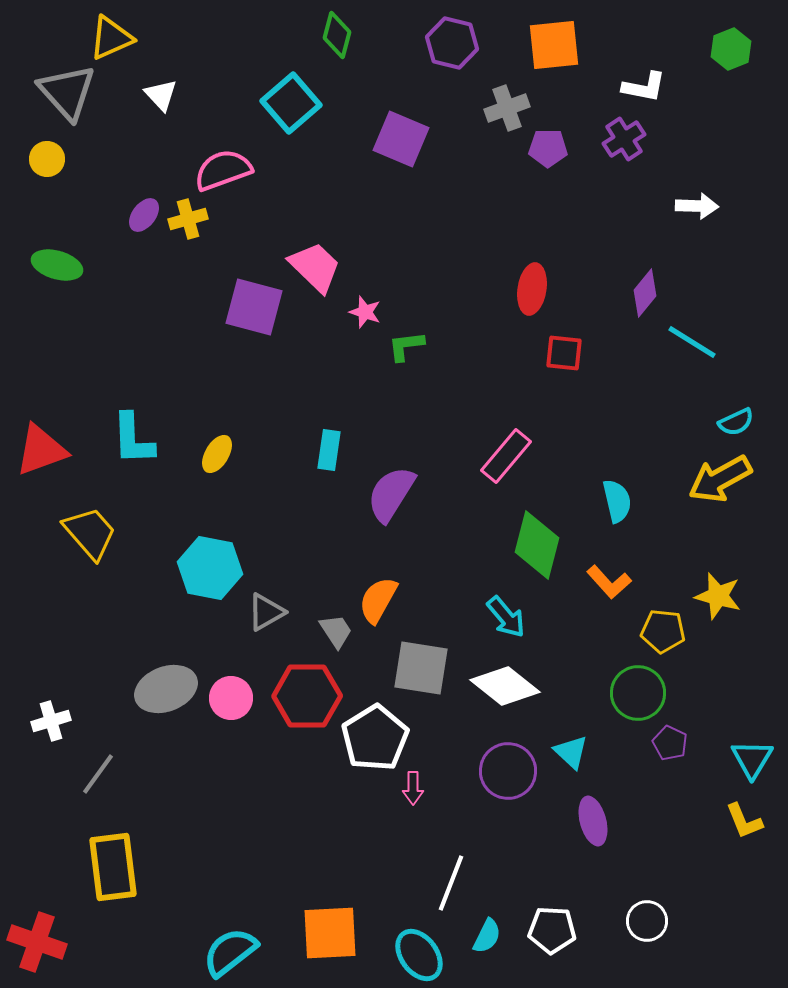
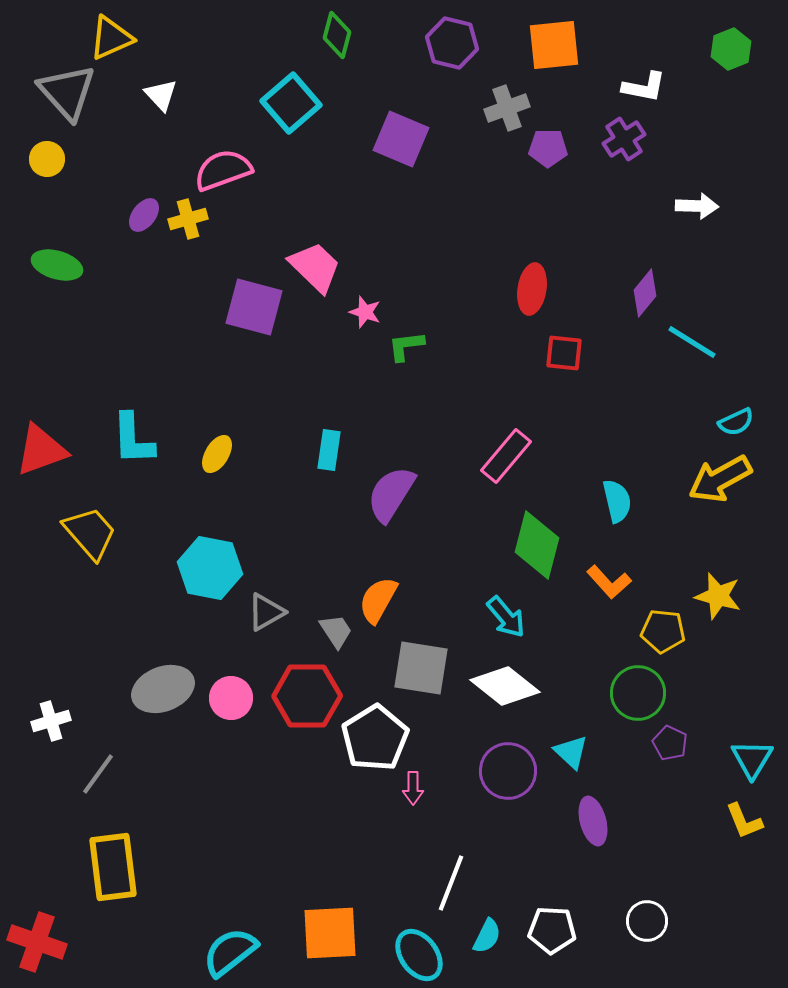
gray ellipse at (166, 689): moved 3 px left
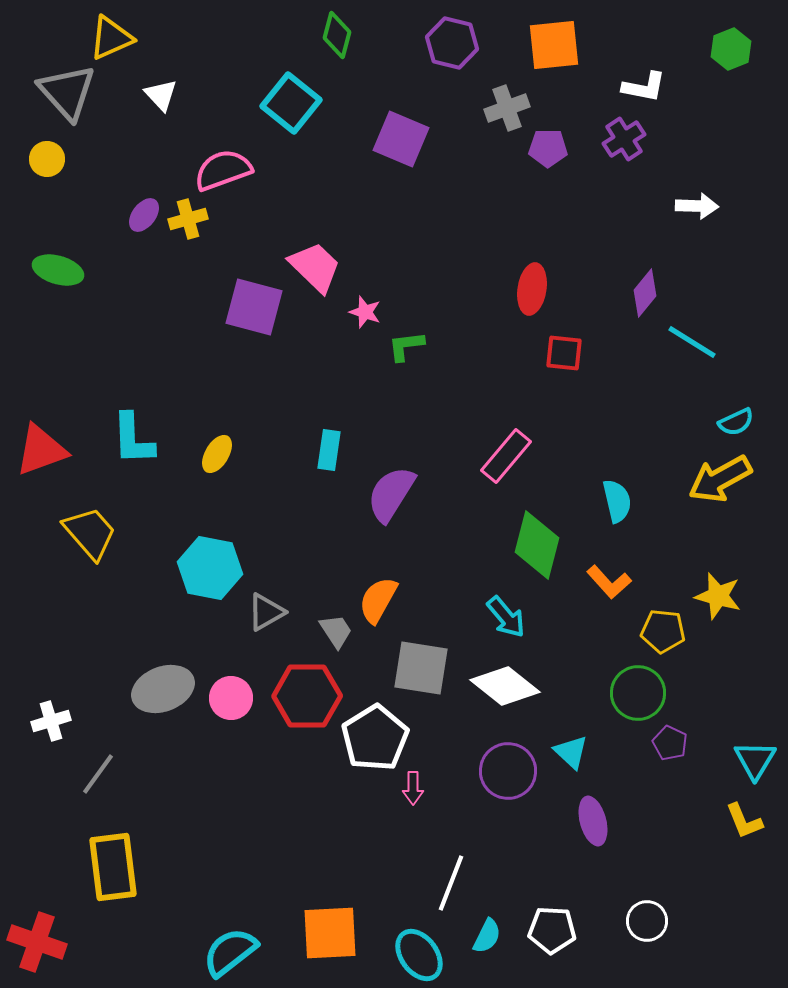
cyan square at (291, 103): rotated 10 degrees counterclockwise
green ellipse at (57, 265): moved 1 px right, 5 px down
cyan triangle at (752, 759): moved 3 px right, 1 px down
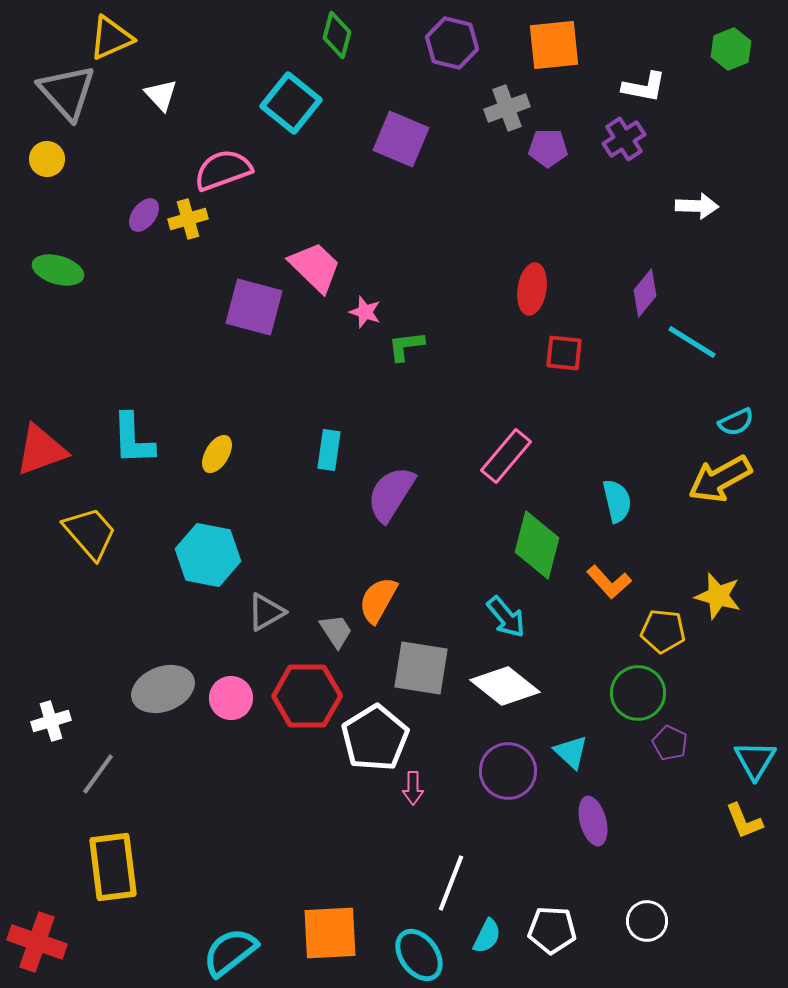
cyan hexagon at (210, 568): moved 2 px left, 13 px up
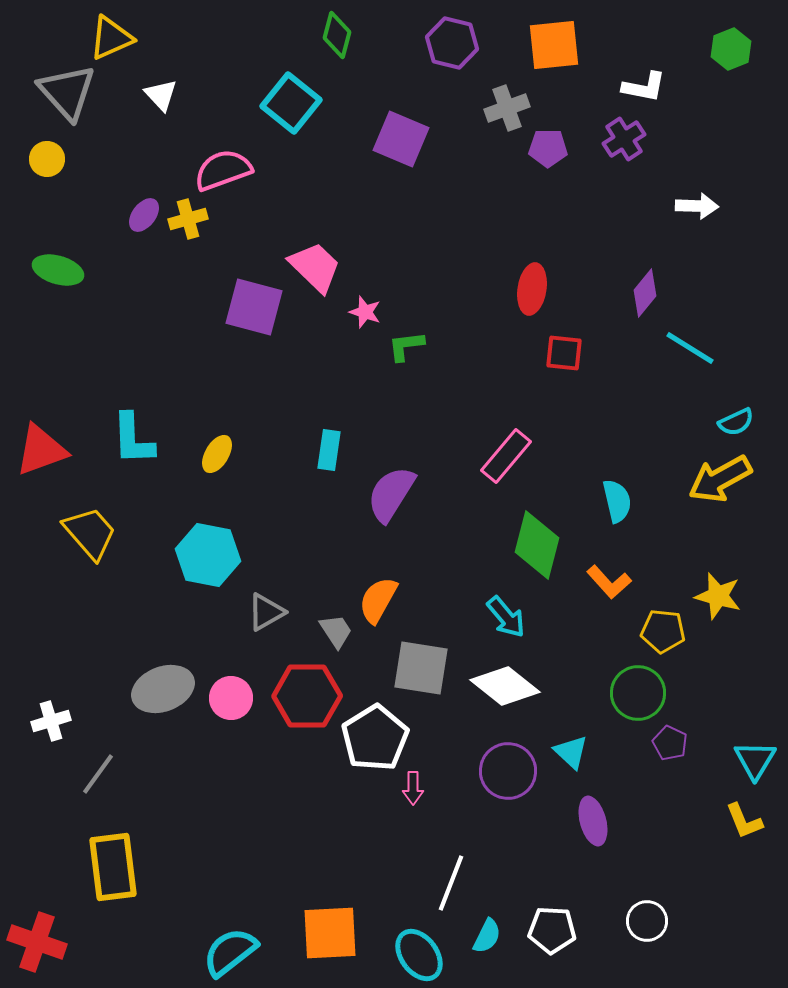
cyan line at (692, 342): moved 2 px left, 6 px down
